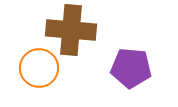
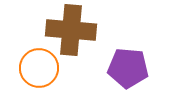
purple pentagon: moved 3 px left
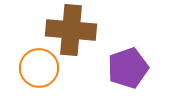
purple pentagon: rotated 24 degrees counterclockwise
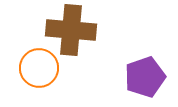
purple pentagon: moved 17 px right, 9 px down
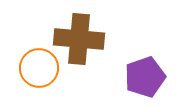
brown cross: moved 8 px right, 9 px down
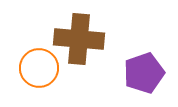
purple pentagon: moved 1 px left, 4 px up
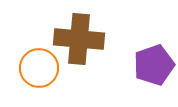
purple pentagon: moved 10 px right, 8 px up
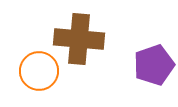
orange circle: moved 3 px down
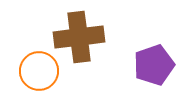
brown cross: moved 2 px up; rotated 12 degrees counterclockwise
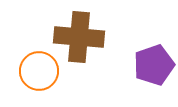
brown cross: rotated 12 degrees clockwise
